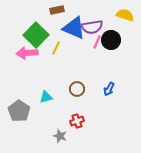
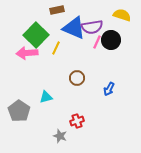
yellow semicircle: moved 3 px left
brown circle: moved 11 px up
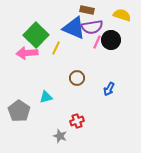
brown rectangle: moved 30 px right; rotated 24 degrees clockwise
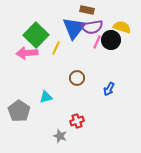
yellow semicircle: moved 12 px down
blue triangle: rotated 45 degrees clockwise
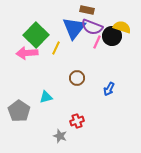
purple semicircle: rotated 30 degrees clockwise
black circle: moved 1 px right, 4 px up
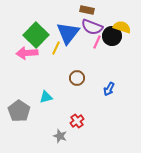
blue triangle: moved 6 px left, 5 px down
red cross: rotated 16 degrees counterclockwise
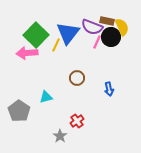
brown rectangle: moved 20 px right, 11 px down
yellow semicircle: rotated 48 degrees clockwise
black circle: moved 1 px left, 1 px down
yellow line: moved 3 px up
blue arrow: rotated 40 degrees counterclockwise
gray star: rotated 16 degrees clockwise
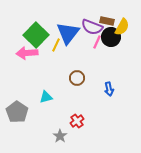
yellow semicircle: rotated 54 degrees clockwise
gray pentagon: moved 2 px left, 1 px down
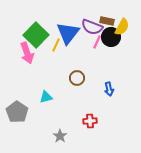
pink arrow: rotated 105 degrees counterclockwise
red cross: moved 13 px right; rotated 32 degrees clockwise
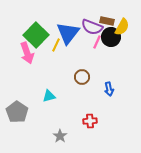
brown circle: moved 5 px right, 1 px up
cyan triangle: moved 3 px right, 1 px up
